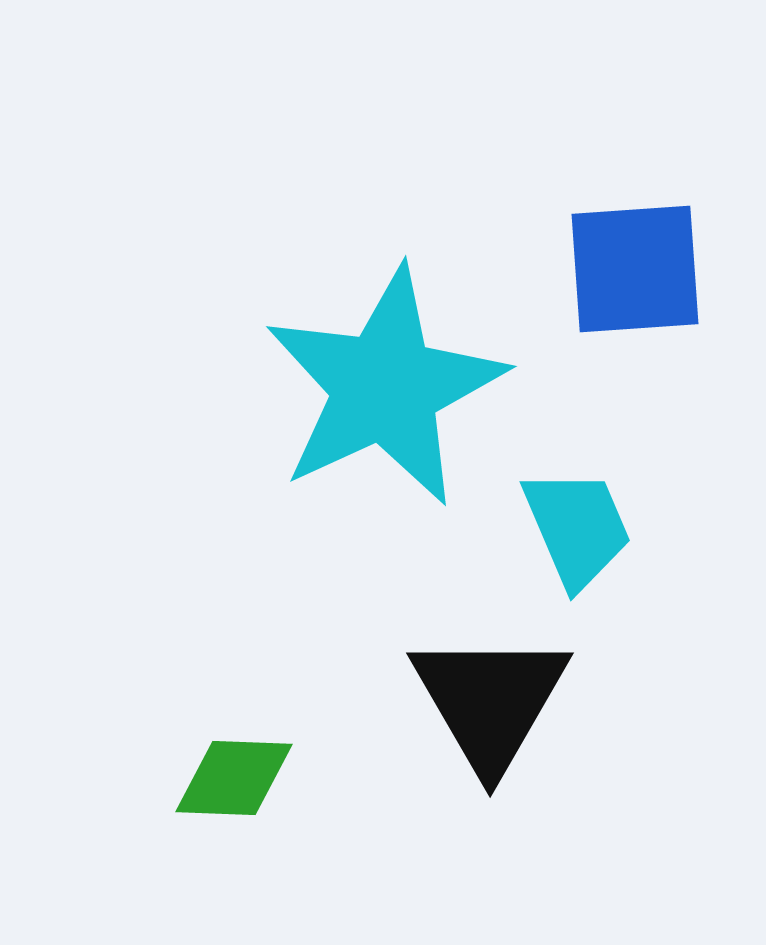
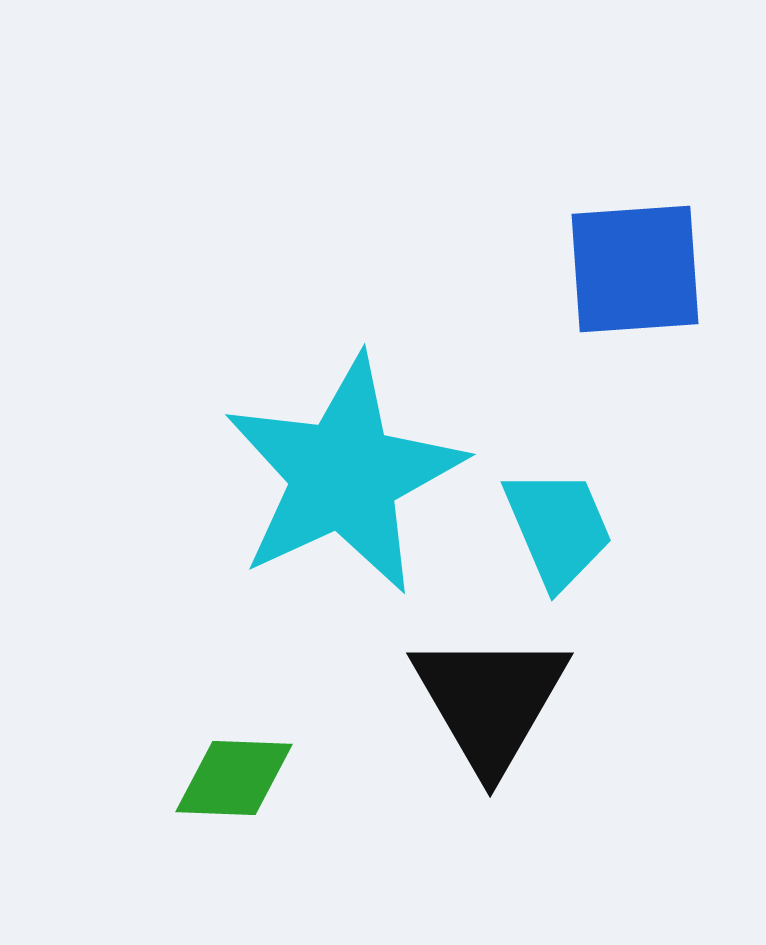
cyan star: moved 41 px left, 88 px down
cyan trapezoid: moved 19 px left
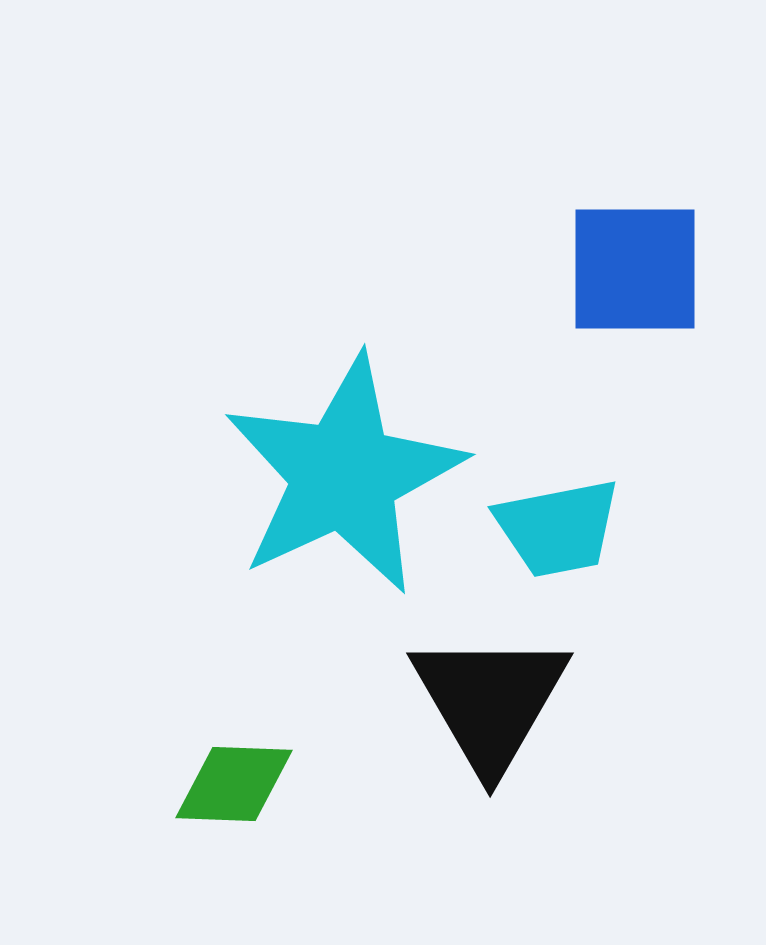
blue square: rotated 4 degrees clockwise
cyan trapezoid: rotated 102 degrees clockwise
green diamond: moved 6 px down
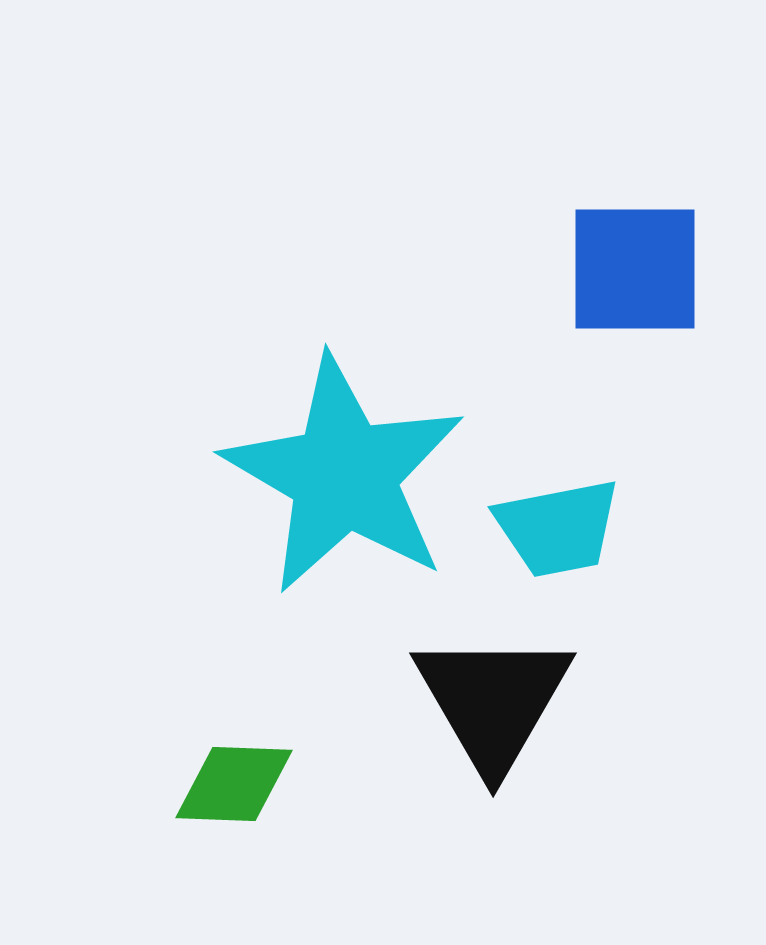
cyan star: rotated 17 degrees counterclockwise
black triangle: moved 3 px right
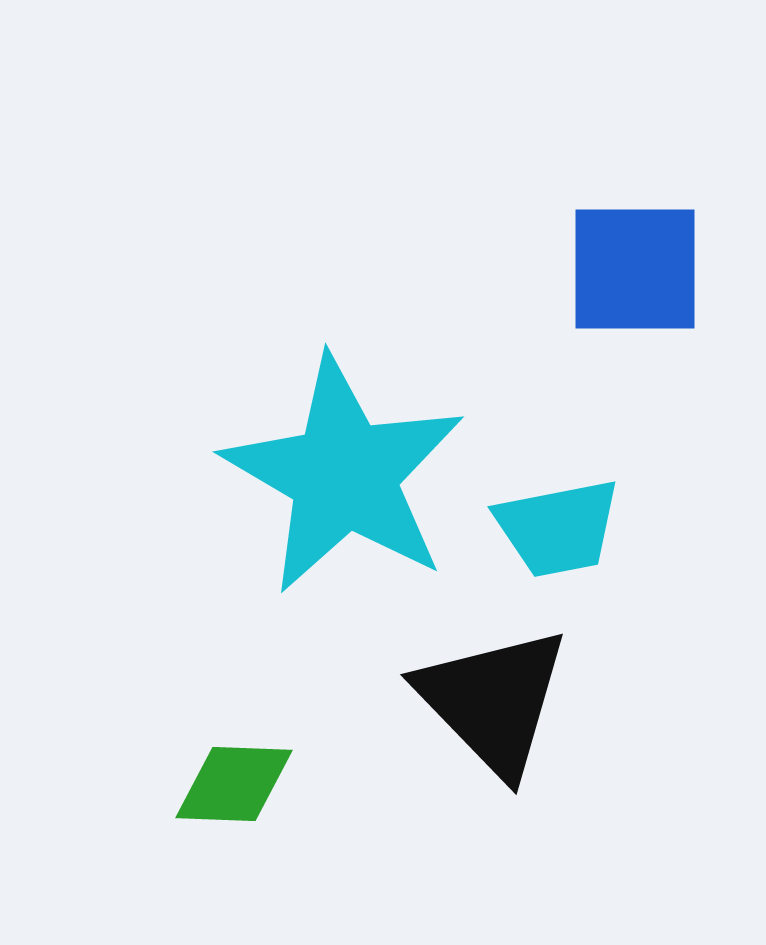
black triangle: rotated 14 degrees counterclockwise
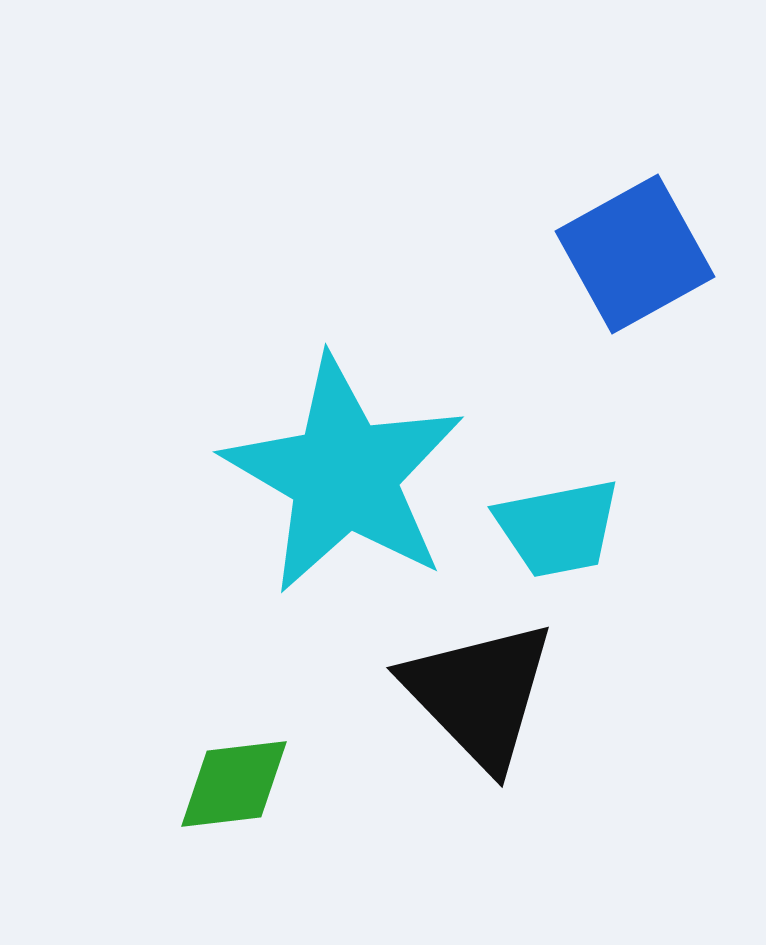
blue square: moved 15 px up; rotated 29 degrees counterclockwise
black triangle: moved 14 px left, 7 px up
green diamond: rotated 9 degrees counterclockwise
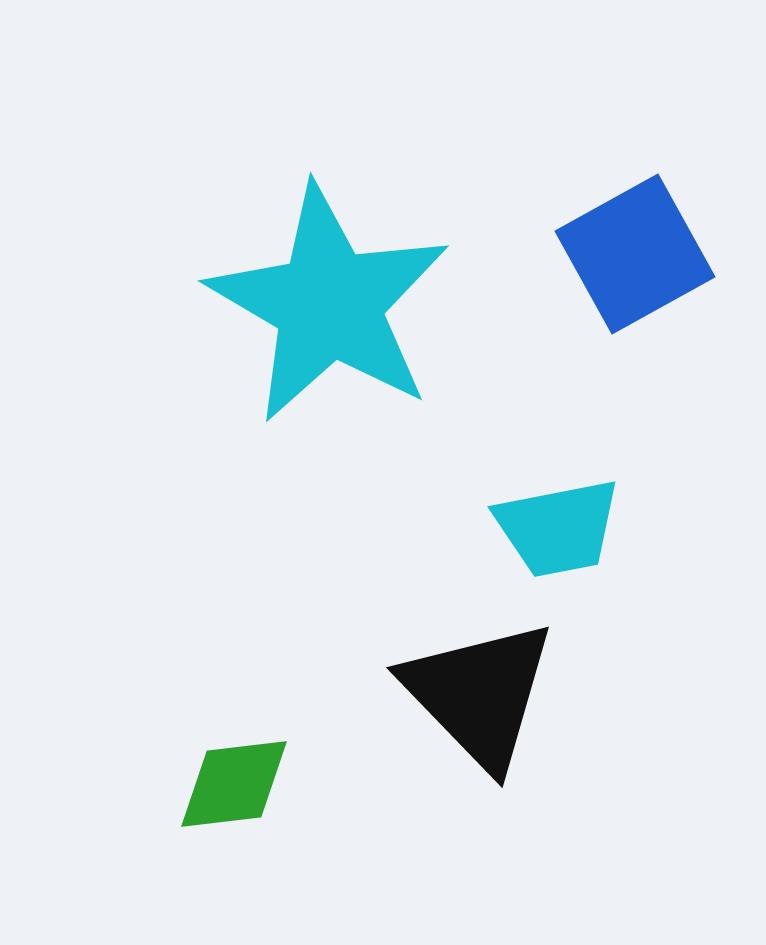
cyan star: moved 15 px left, 171 px up
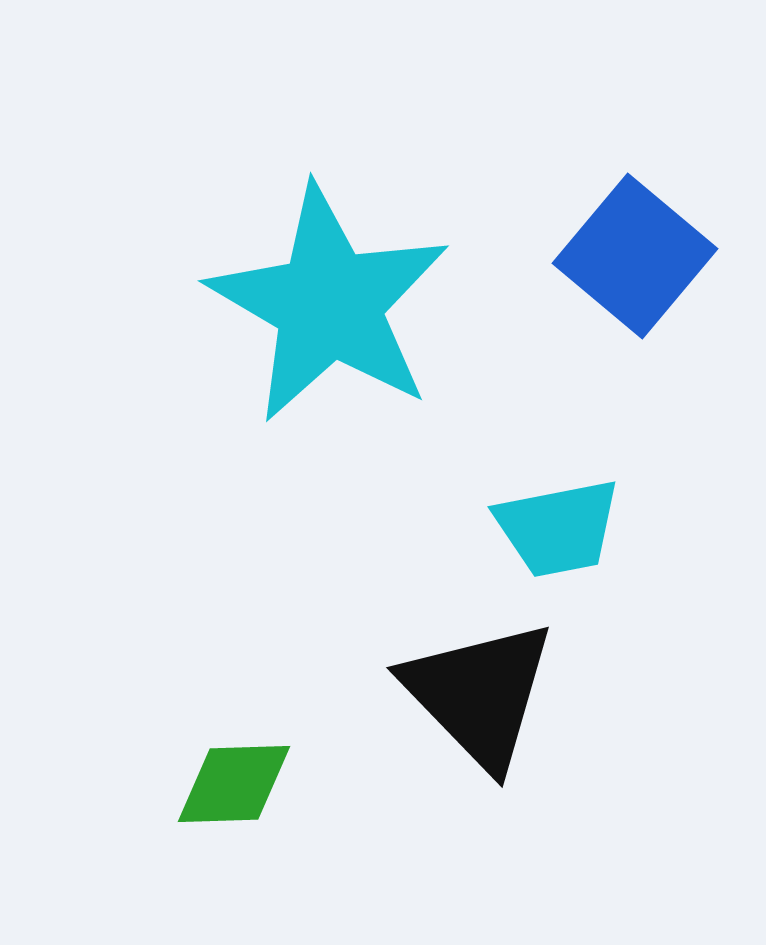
blue square: moved 2 px down; rotated 21 degrees counterclockwise
green diamond: rotated 5 degrees clockwise
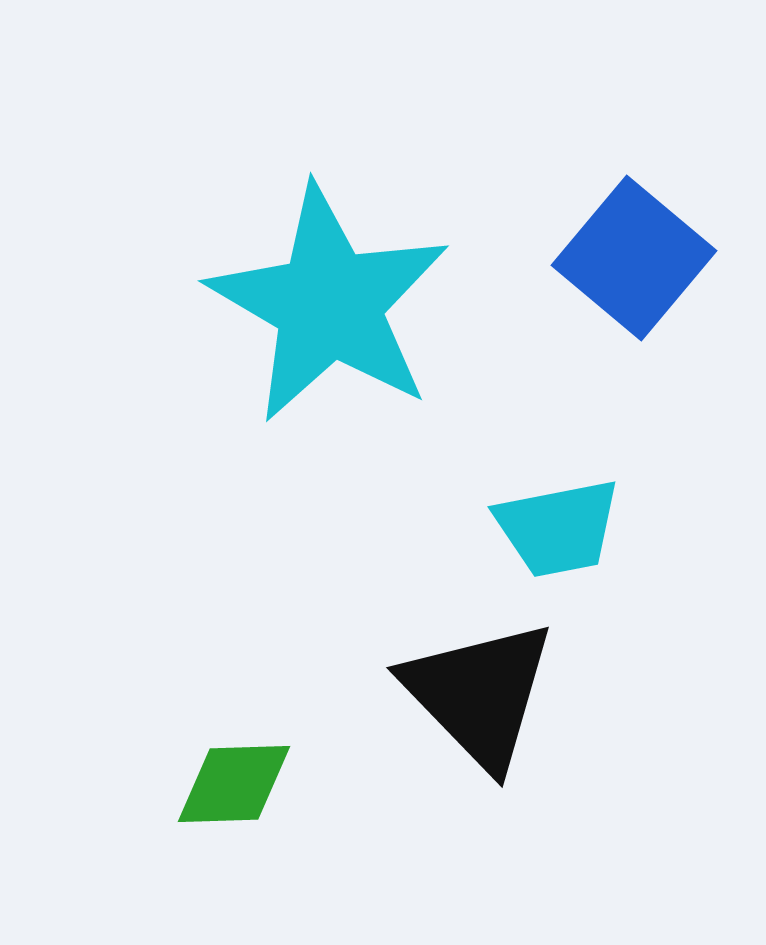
blue square: moved 1 px left, 2 px down
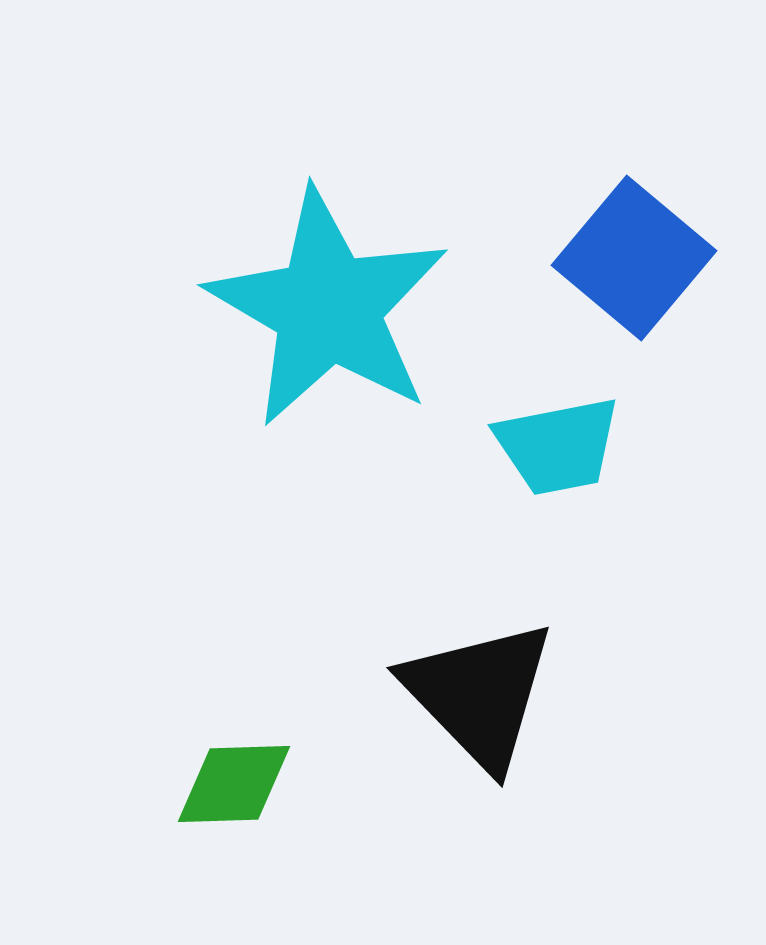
cyan star: moved 1 px left, 4 px down
cyan trapezoid: moved 82 px up
